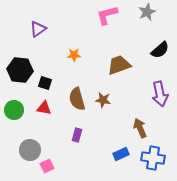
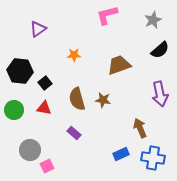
gray star: moved 6 px right, 8 px down
black hexagon: moved 1 px down
black square: rotated 32 degrees clockwise
purple rectangle: moved 3 px left, 2 px up; rotated 64 degrees counterclockwise
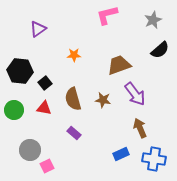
purple arrow: moved 25 px left; rotated 25 degrees counterclockwise
brown semicircle: moved 4 px left
blue cross: moved 1 px right, 1 px down
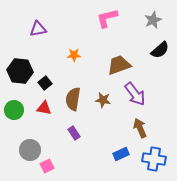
pink L-shape: moved 3 px down
purple triangle: rotated 24 degrees clockwise
brown semicircle: rotated 25 degrees clockwise
purple rectangle: rotated 16 degrees clockwise
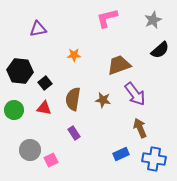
pink square: moved 4 px right, 6 px up
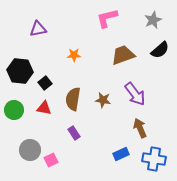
brown trapezoid: moved 4 px right, 10 px up
